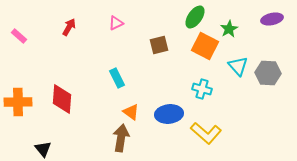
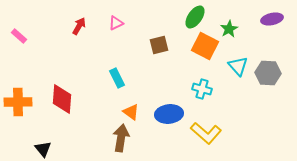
red arrow: moved 10 px right, 1 px up
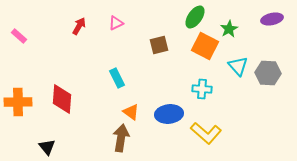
cyan cross: rotated 12 degrees counterclockwise
black triangle: moved 4 px right, 2 px up
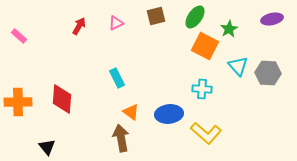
brown square: moved 3 px left, 29 px up
brown arrow: rotated 20 degrees counterclockwise
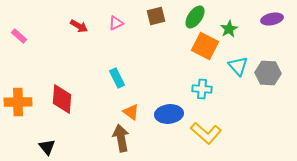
red arrow: rotated 90 degrees clockwise
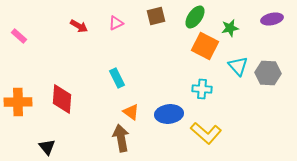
green star: moved 1 px right, 1 px up; rotated 18 degrees clockwise
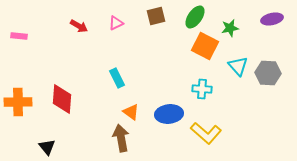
pink rectangle: rotated 35 degrees counterclockwise
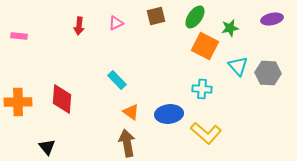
red arrow: rotated 66 degrees clockwise
cyan rectangle: moved 2 px down; rotated 18 degrees counterclockwise
brown arrow: moved 6 px right, 5 px down
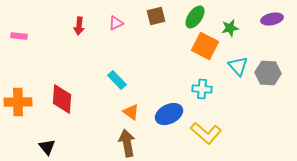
blue ellipse: rotated 20 degrees counterclockwise
